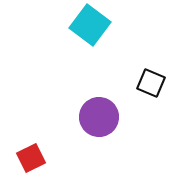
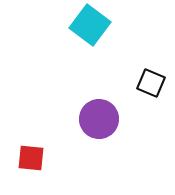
purple circle: moved 2 px down
red square: rotated 32 degrees clockwise
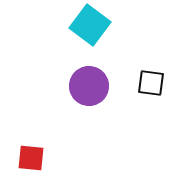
black square: rotated 16 degrees counterclockwise
purple circle: moved 10 px left, 33 px up
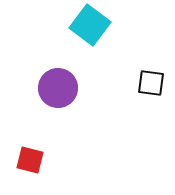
purple circle: moved 31 px left, 2 px down
red square: moved 1 px left, 2 px down; rotated 8 degrees clockwise
